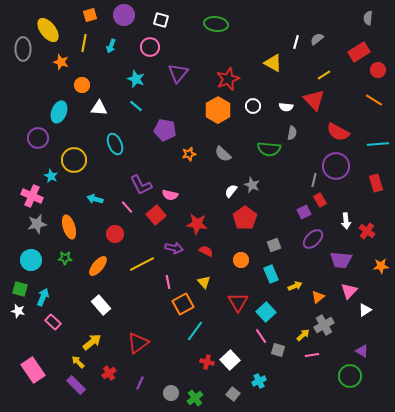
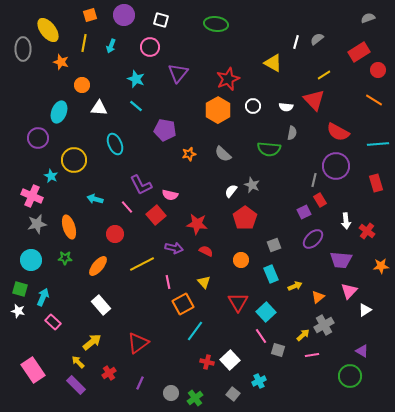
gray semicircle at (368, 18): rotated 64 degrees clockwise
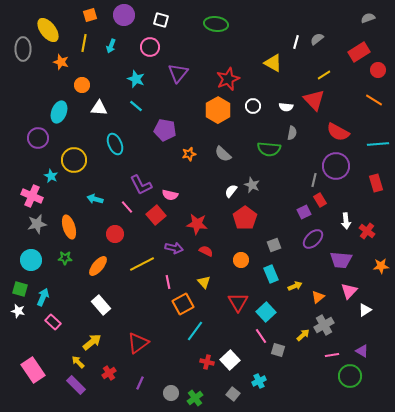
pink line at (312, 355): moved 20 px right
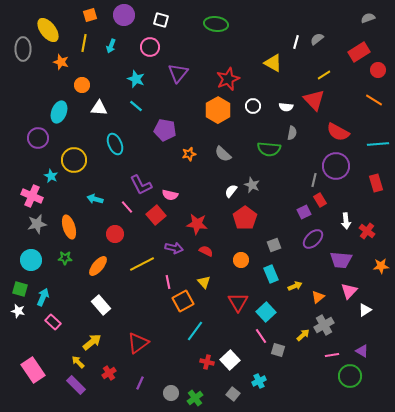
orange square at (183, 304): moved 3 px up
